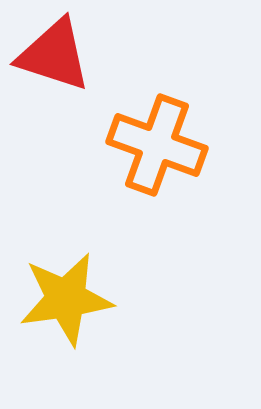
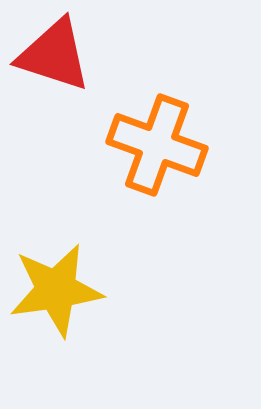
yellow star: moved 10 px left, 9 px up
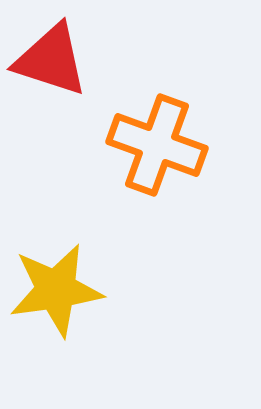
red triangle: moved 3 px left, 5 px down
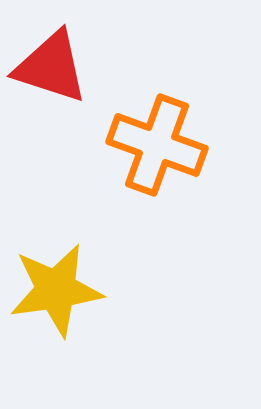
red triangle: moved 7 px down
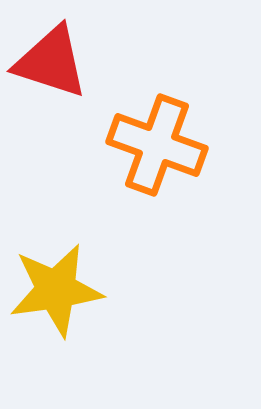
red triangle: moved 5 px up
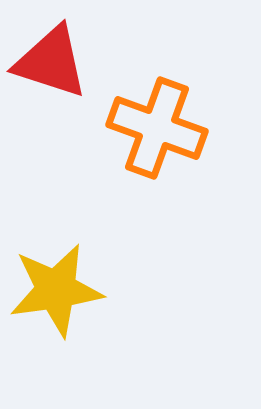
orange cross: moved 17 px up
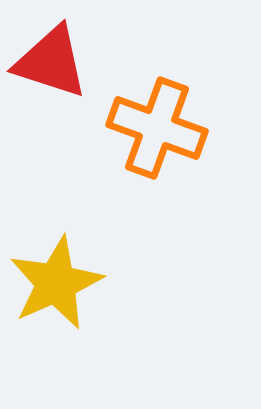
yellow star: moved 7 px up; rotated 16 degrees counterclockwise
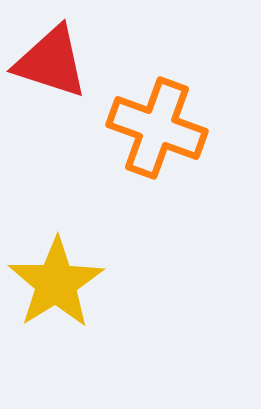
yellow star: rotated 8 degrees counterclockwise
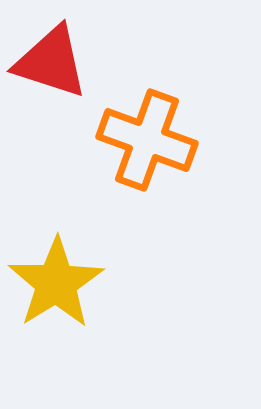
orange cross: moved 10 px left, 12 px down
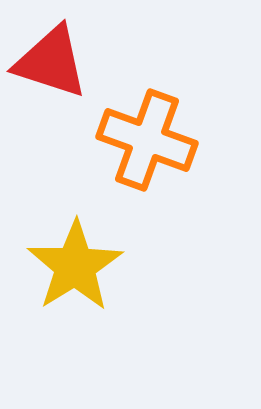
yellow star: moved 19 px right, 17 px up
